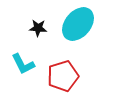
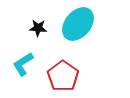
cyan L-shape: rotated 85 degrees clockwise
red pentagon: rotated 20 degrees counterclockwise
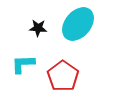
cyan L-shape: rotated 30 degrees clockwise
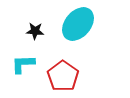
black star: moved 3 px left, 3 px down
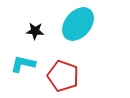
cyan L-shape: rotated 15 degrees clockwise
red pentagon: rotated 16 degrees counterclockwise
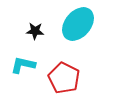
cyan L-shape: moved 1 px down
red pentagon: moved 1 px right, 2 px down; rotated 8 degrees clockwise
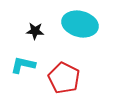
cyan ellipse: moved 2 px right; rotated 64 degrees clockwise
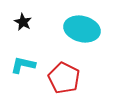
cyan ellipse: moved 2 px right, 5 px down
black star: moved 12 px left, 9 px up; rotated 24 degrees clockwise
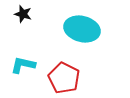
black star: moved 8 px up; rotated 12 degrees counterclockwise
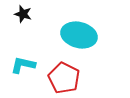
cyan ellipse: moved 3 px left, 6 px down
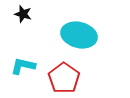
cyan L-shape: moved 1 px down
red pentagon: rotated 8 degrees clockwise
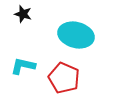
cyan ellipse: moved 3 px left
red pentagon: rotated 12 degrees counterclockwise
